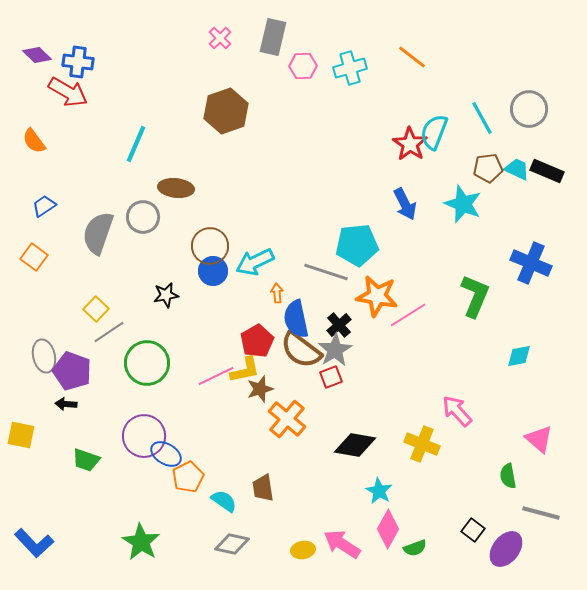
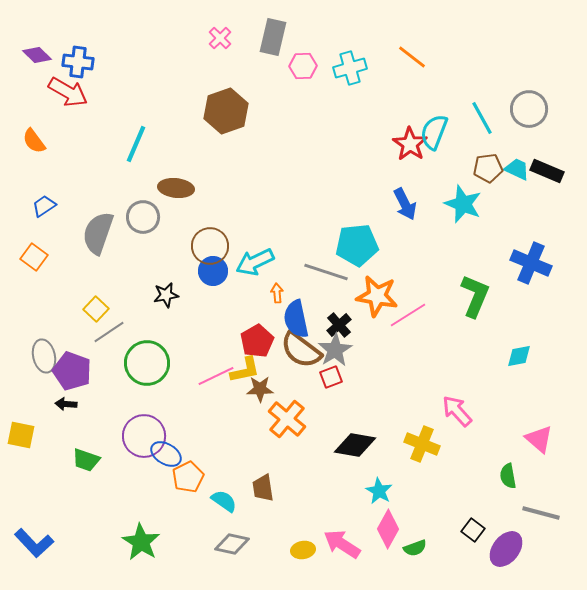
brown star at (260, 389): rotated 16 degrees clockwise
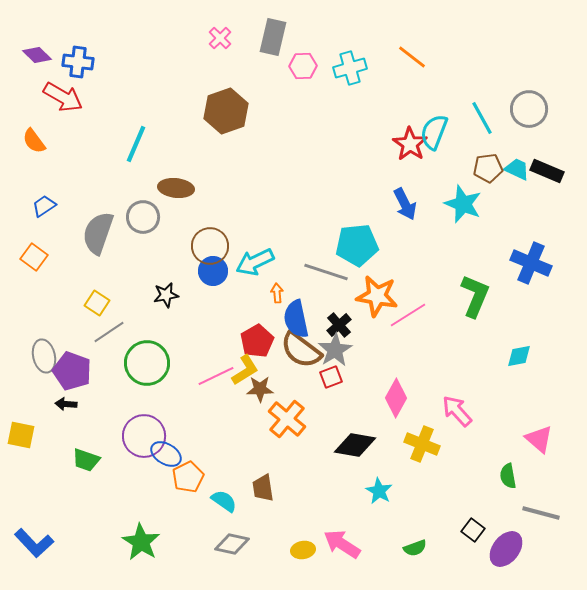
red arrow at (68, 92): moved 5 px left, 5 px down
yellow square at (96, 309): moved 1 px right, 6 px up; rotated 10 degrees counterclockwise
yellow L-shape at (245, 370): rotated 20 degrees counterclockwise
pink diamond at (388, 529): moved 8 px right, 131 px up
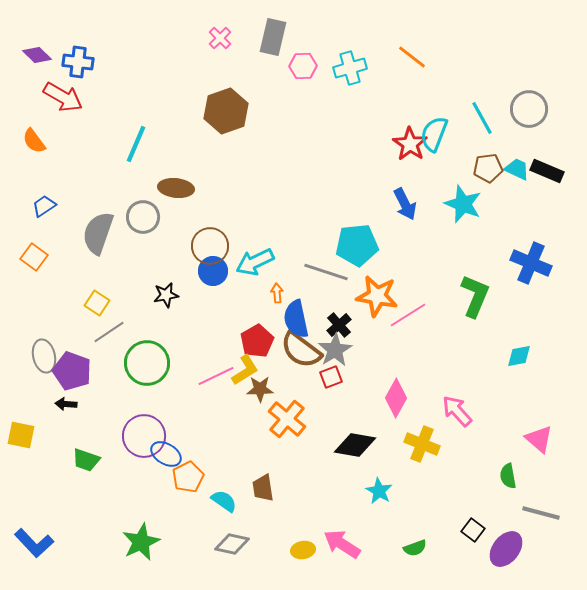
cyan semicircle at (434, 132): moved 2 px down
green star at (141, 542): rotated 15 degrees clockwise
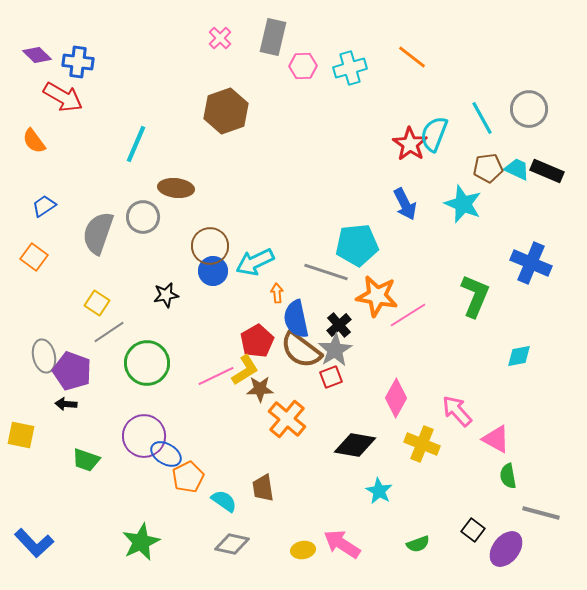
pink triangle at (539, 439): moved 43 px left; rotated 12 degrees counterclockwise
green semicircle at (415, 548): moved 3 px right, 4 px up
